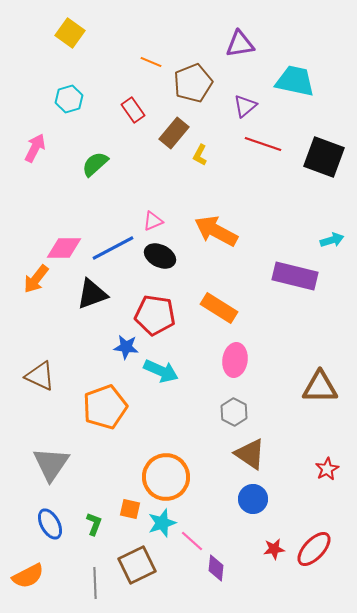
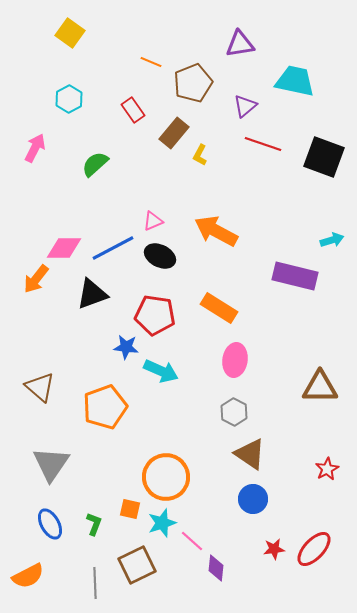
cyan hexagon at (69, 99): rotated 12 degrees counterclockwise
brown triangle at (40, 376): moved 11 px down; rotated 16 degrees clockwise
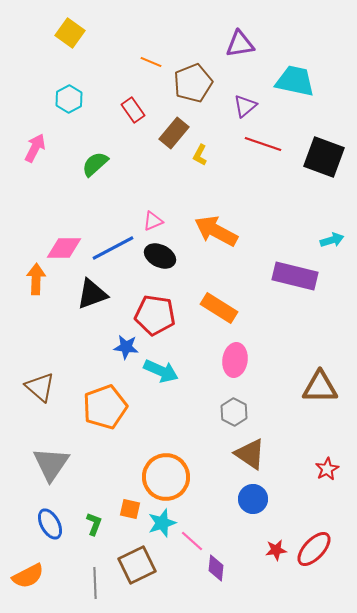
orange arrow at (36, 279): rotated 144 degrees clockwise
red star at (274, 549): moved 2 px right, 1 px down
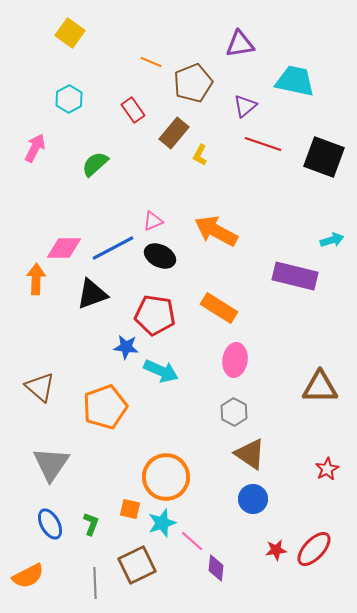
green L-shape at (94, 524): moved 3 px left
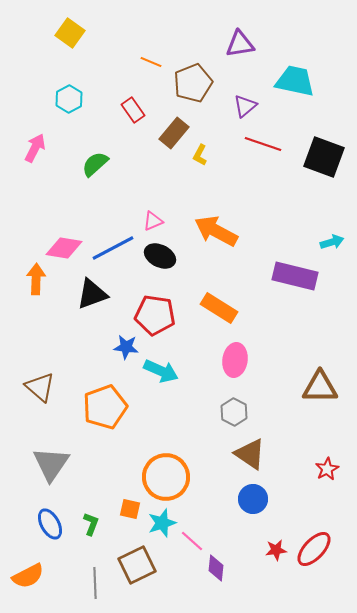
cyan arrow at (332, 240): moved 2 px down
pink diamond at (64, 248): rotated 9 degrees clockwise
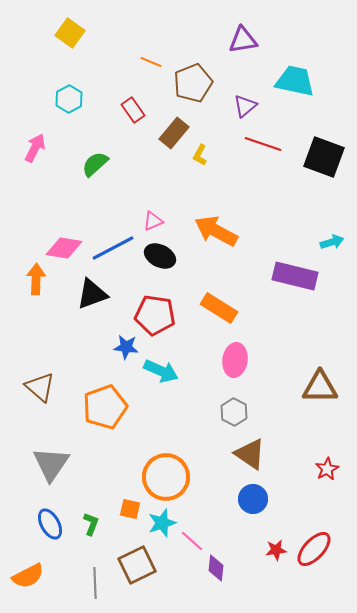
purple triangle at (240, 44): moved 3 px right, 4 px up
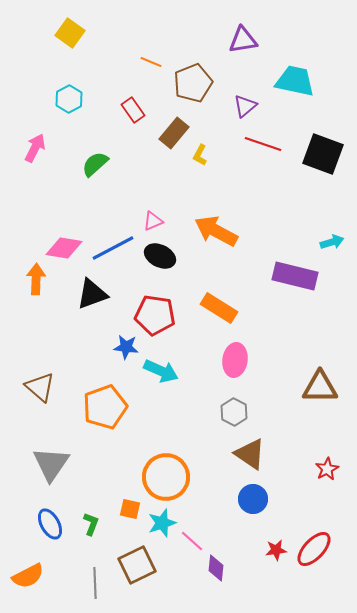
black square at (324, 157): moved 1 px left, 3 px up
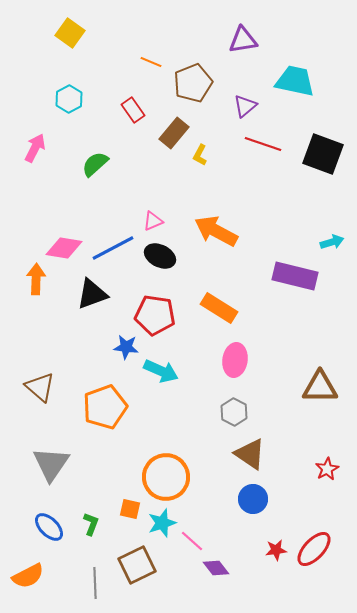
blue ellipse at (50, 524): moved 1 px left, 3 px down; rotated 16 degrees counterclockwise
purple diamond at (216, 568): rotated 44 degrees counterclockwise
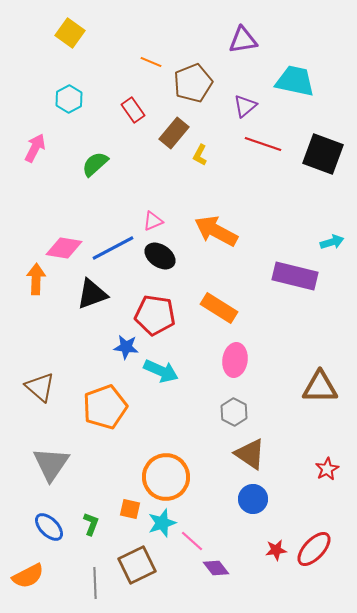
black ellipse at (160, 256): rotated 8 degrees clockwise
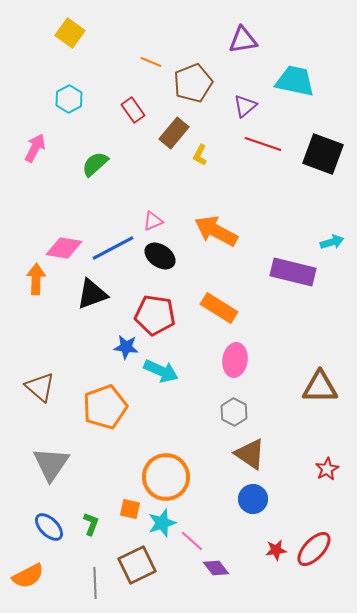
purple rectangle at (295, 276): moved 2 px left, 4 px up
